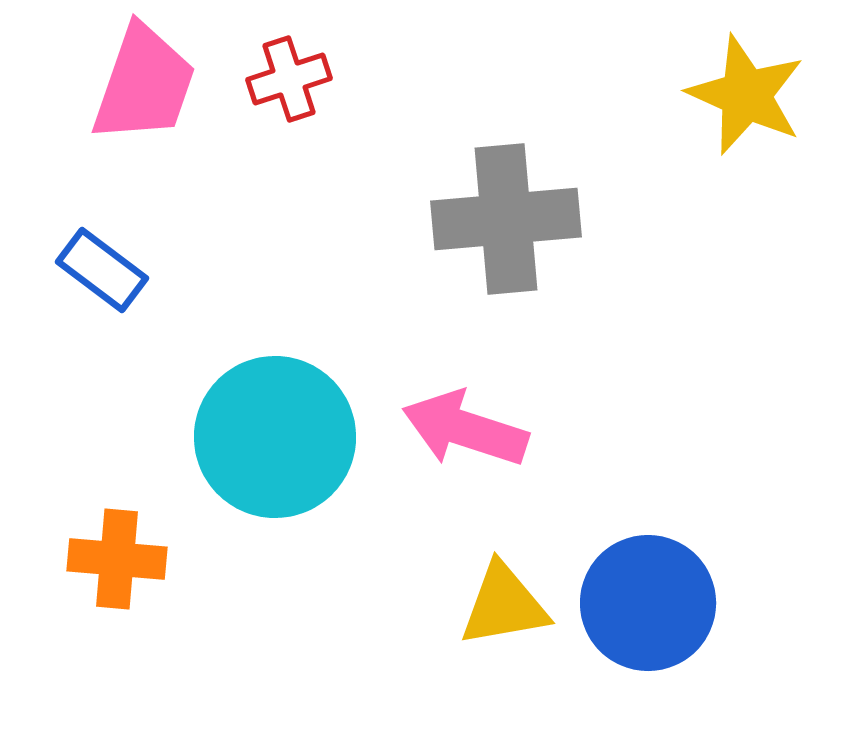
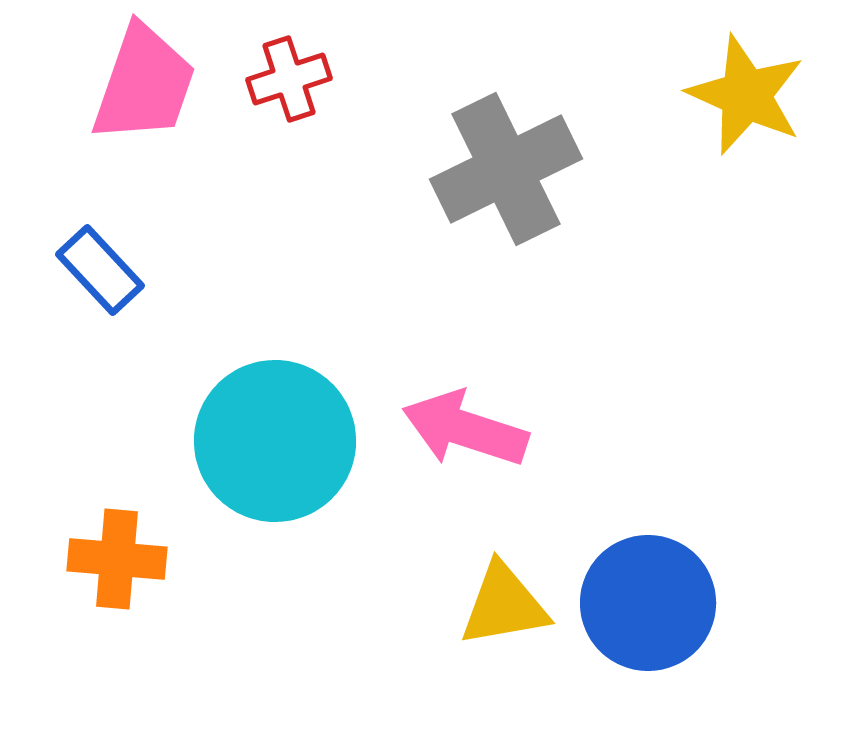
gray cross: moved 50 px up; rotated 21 degrees counterclockwise
blue rectangle: moved 2 px left; rotated 10 degrees clockwise
cyan circle: moved 4 px down
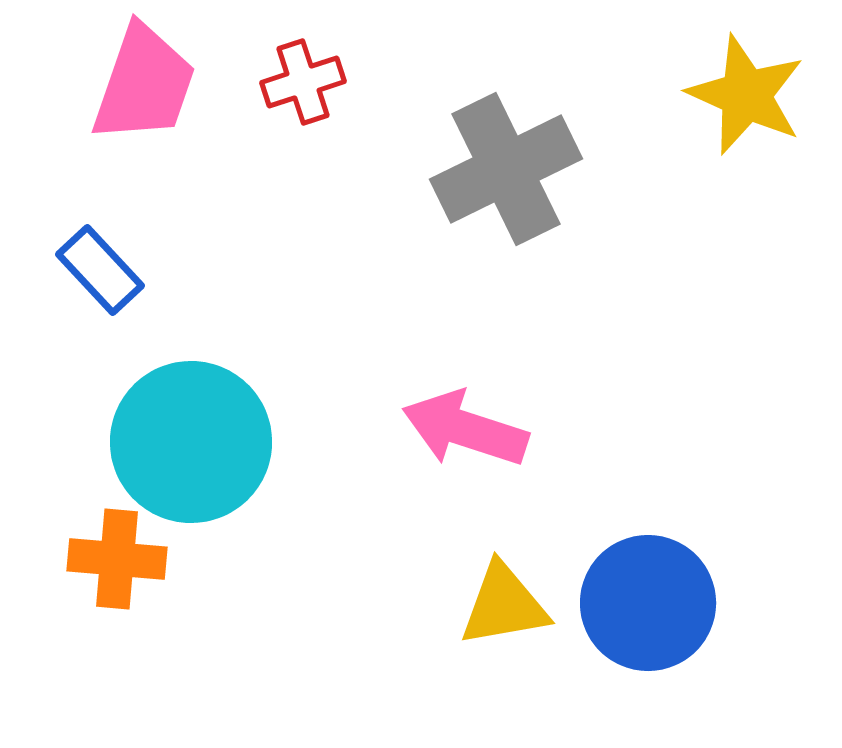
red cross: moved 14 px right, 3 px down
cyan circle: moved 84 px left, 1 px down
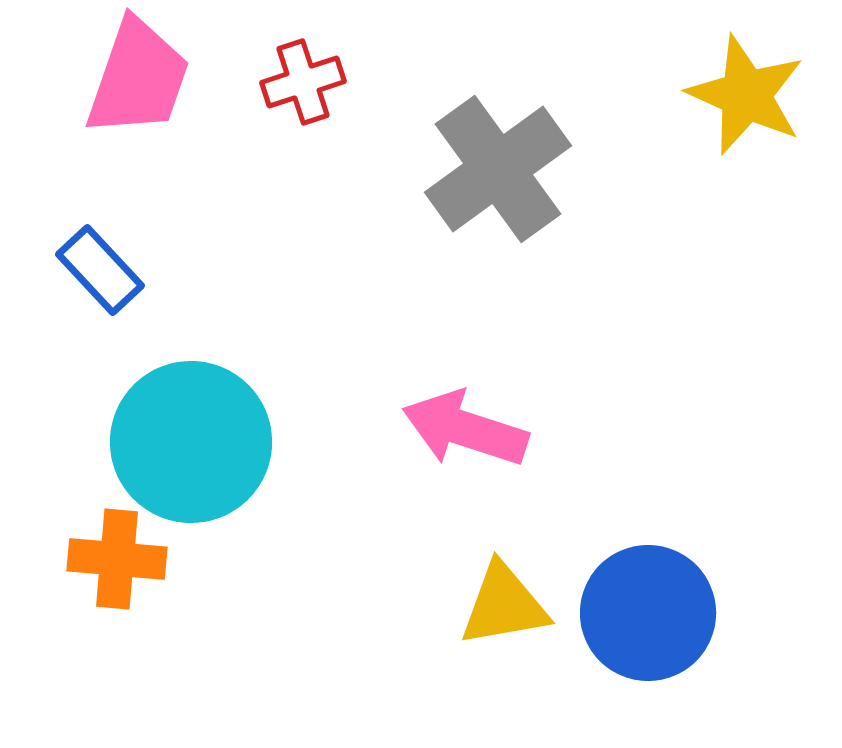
pink trapezoid: moved 6 px left, 6 px up
gray cross: moved 8 px left; rotated 10 degrees counterclockwise
blue circle: moved 10 px down
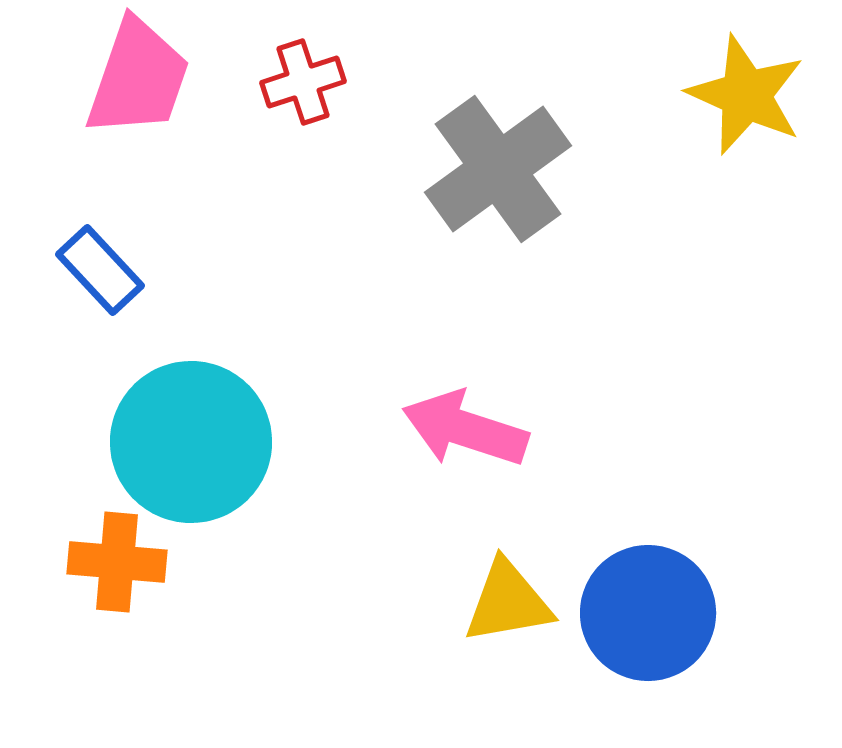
orange cross: moved 3 px down
yellow triangle: moved 4 px right, 3 px up
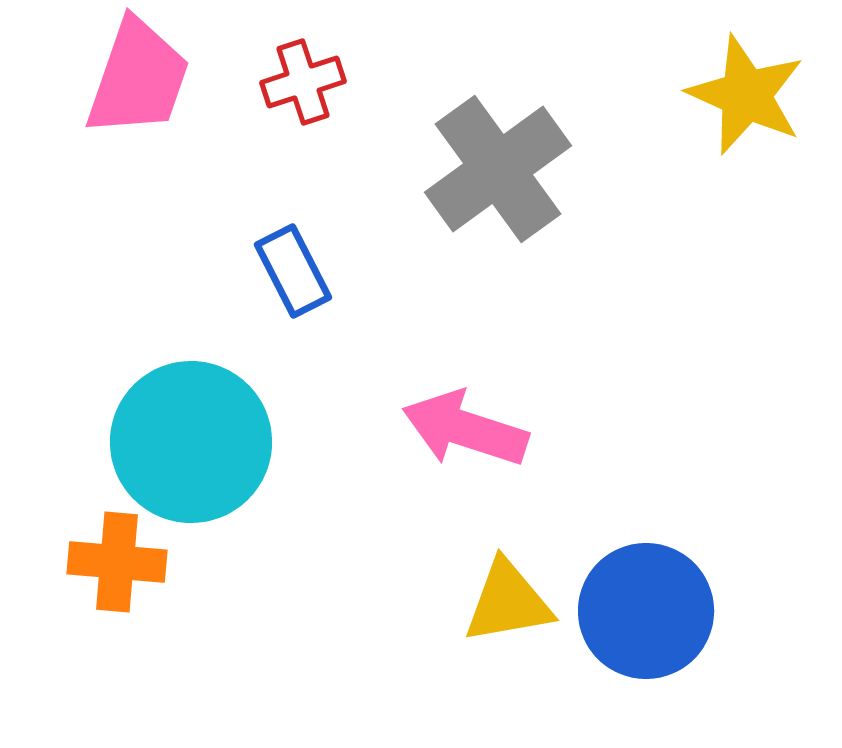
blue rectangle: moved 193 px right, 1 px down; rotated 16 degrees clockwise
blue circle: moved 2 px left, 2 px up
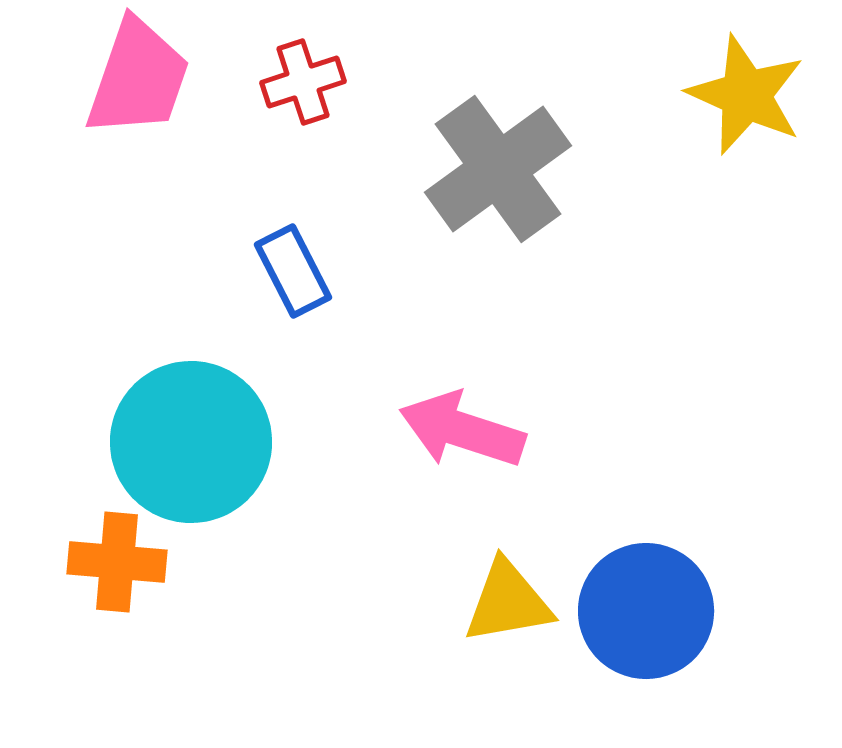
pink arrow: moved 3 px left, 1 px down
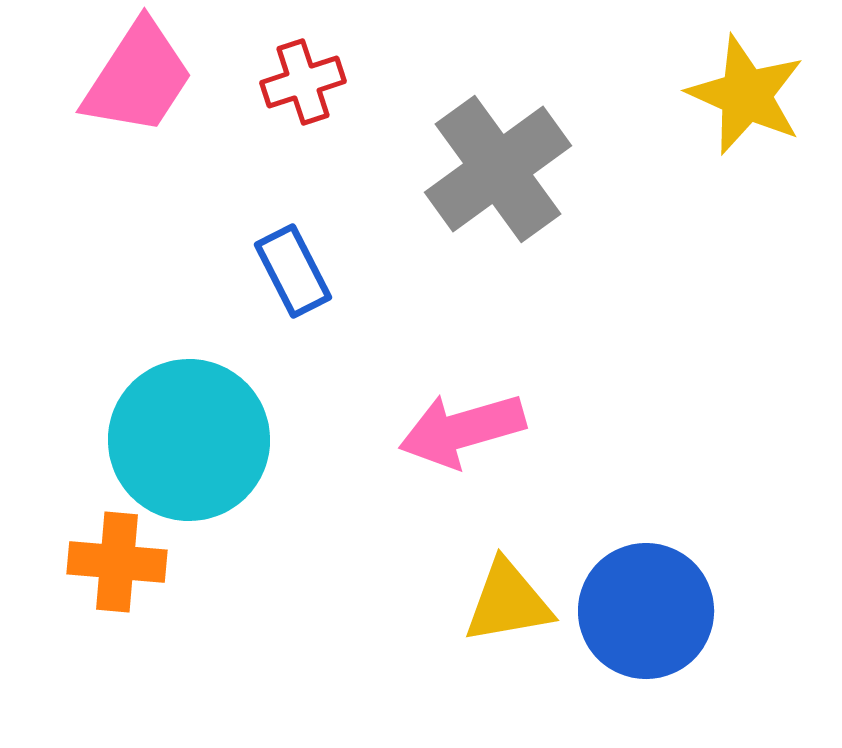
pink trapezoid: rotated 14 degrees clockwise
pink arrow: rotated 34 degrees counterclockwise
cyan circle: moved 2 px left, 2 px up
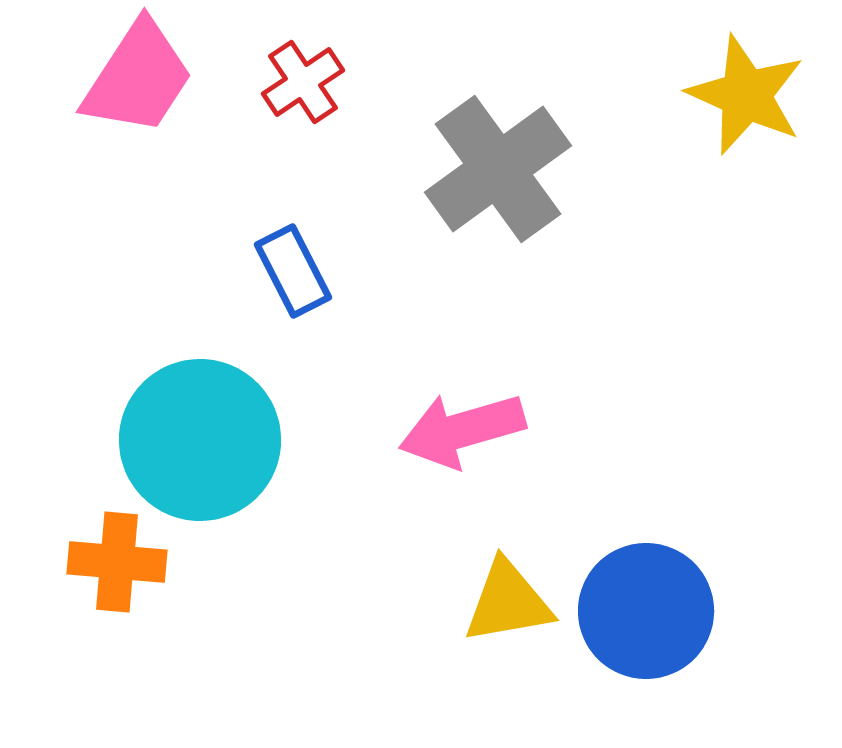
red cross: rotated 16 degrees counterclockwise
cyan circle: moved 11 px right
